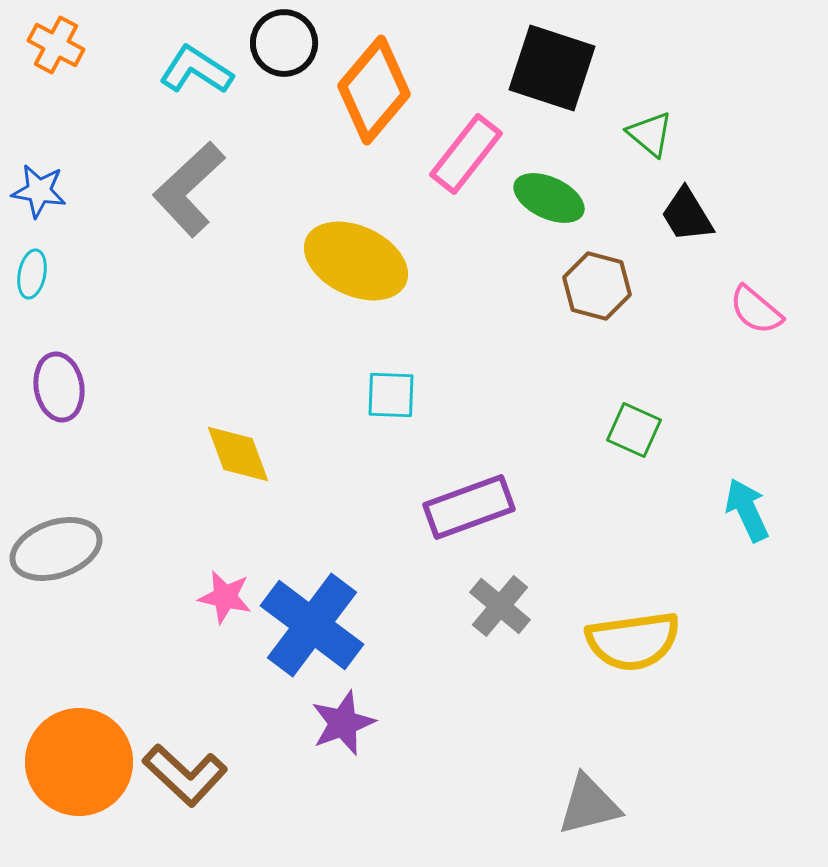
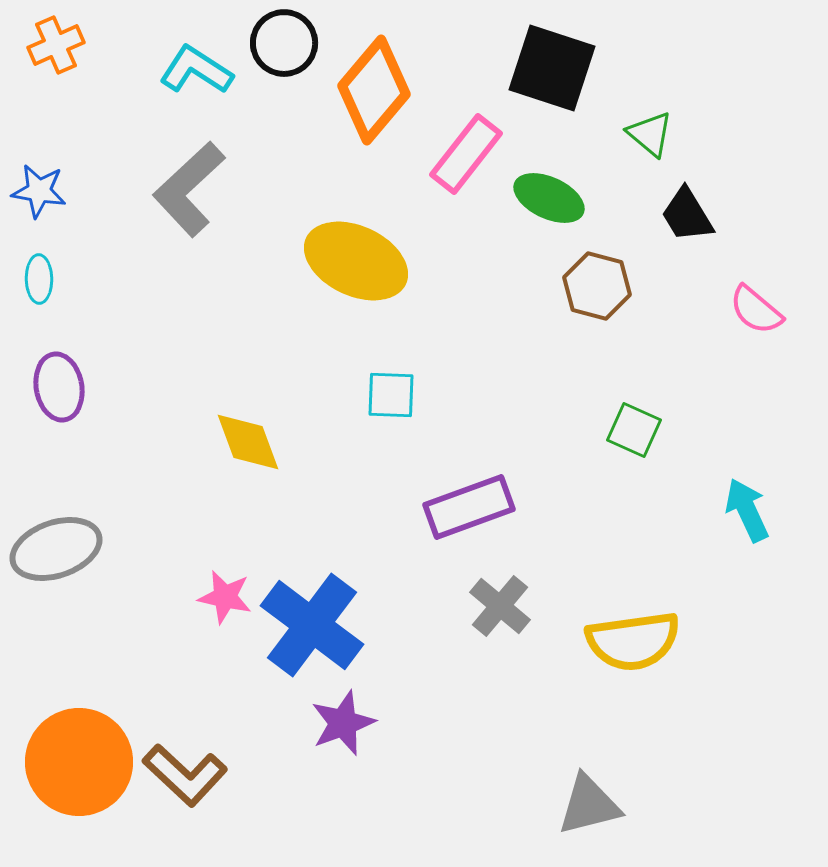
orange cross: rotated 38 degrees clockwise
cyan ellipse: moved 7 px right, 5 px down; rotated 12 degrees counterclockwise
yellow diamond: moved 10 px right, 12 px up
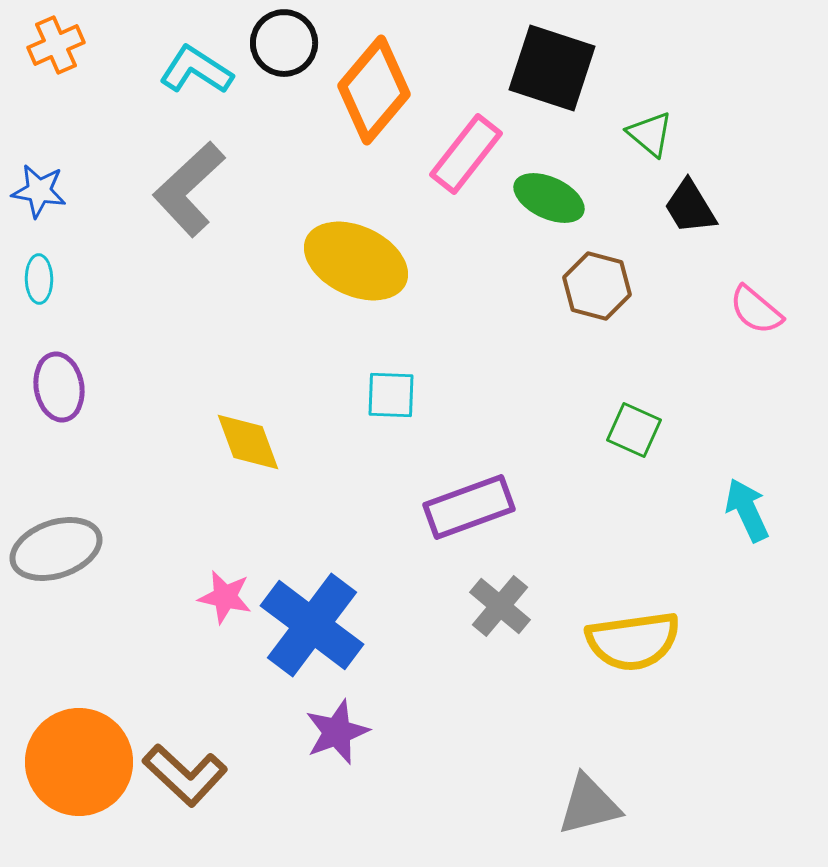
black trapezoid: moved 3 px right, 8 px up
purple star: moved 6 px left, 9 px down
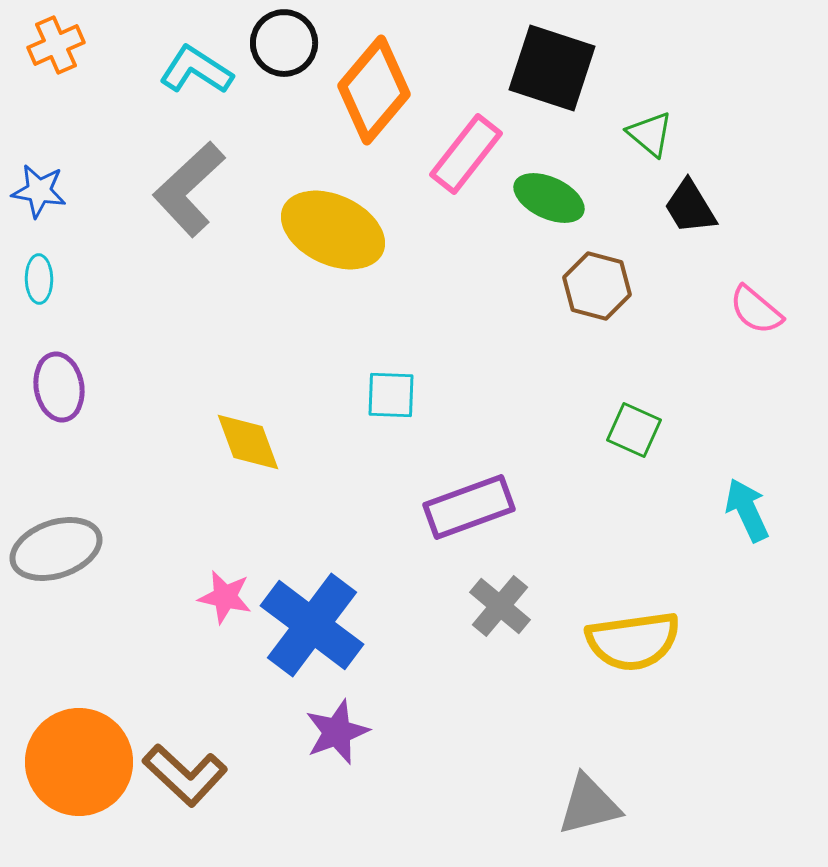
yellow ellipse: moved 23 px left, 31 px up
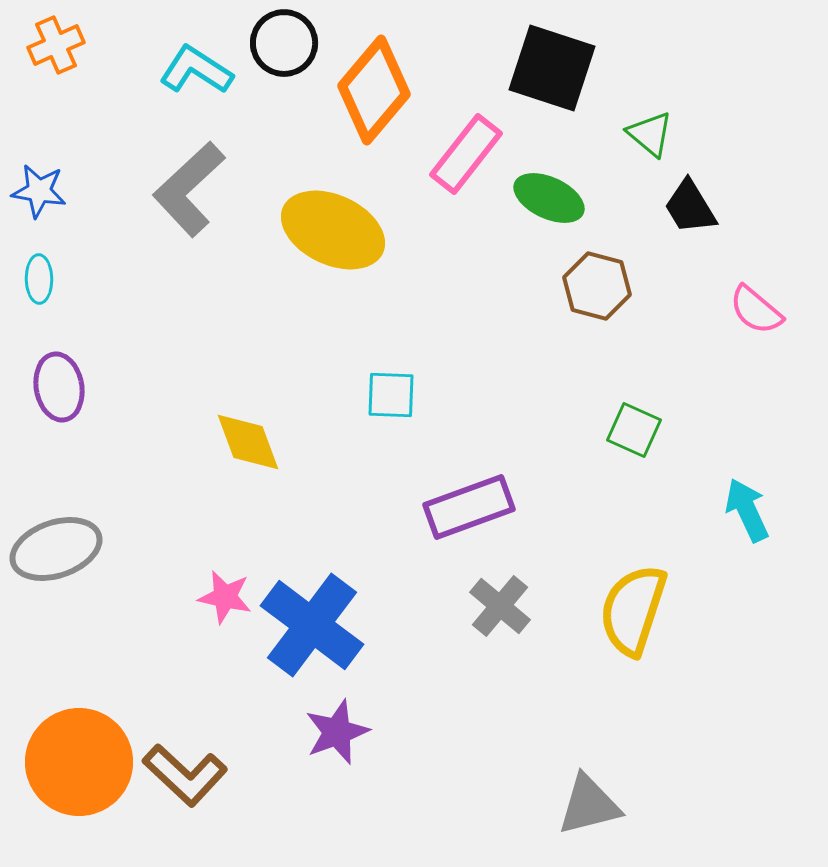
yellow semicircle: moved 31 px up; rotated 116 degrees clockwise
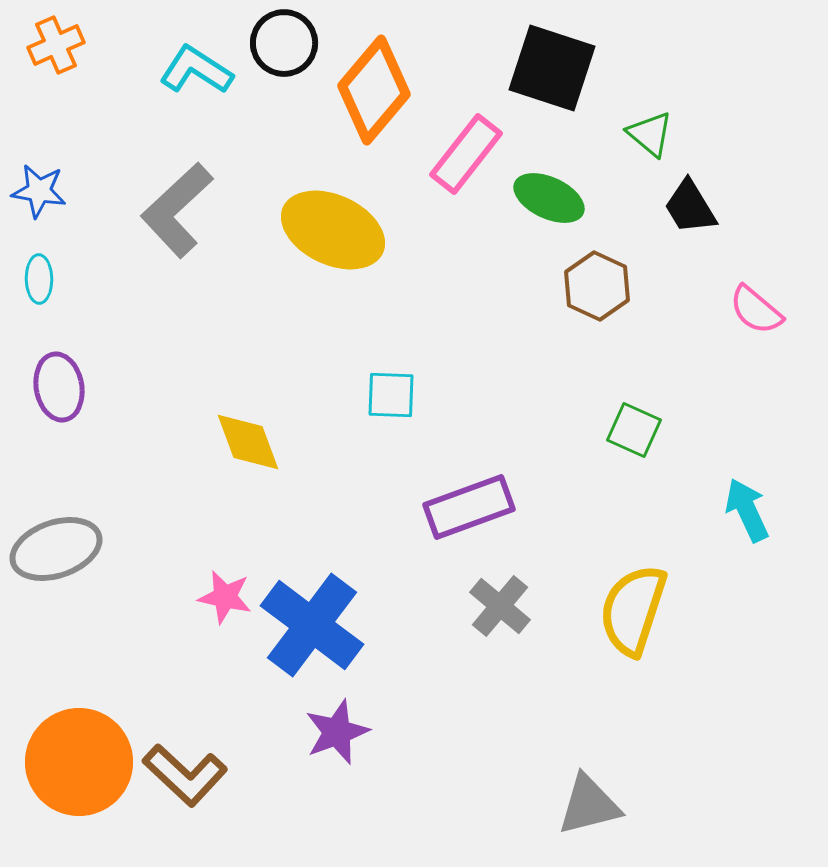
gray L-shape: moved 12 px left, 21 px down
brown hexagon: rotated 10 degrees clockwise
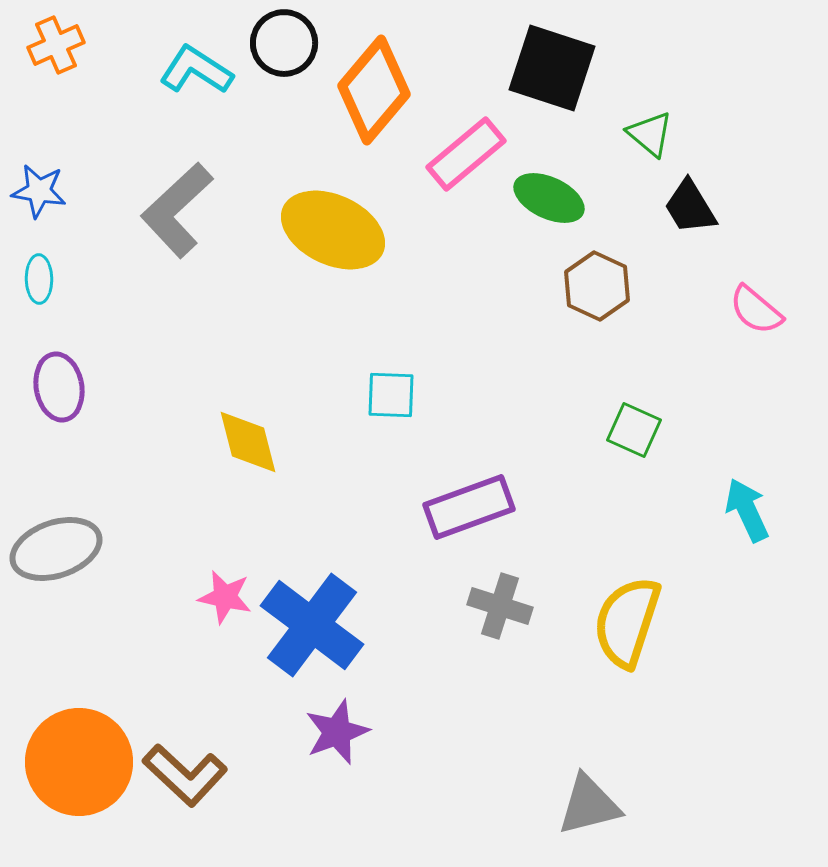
pink rectangle: rotated 12 degrees clockwise
yellow diamond: rotated 6 degrees clockwise
gray cross: rotated 22 degrees counterclockwise
yellow semicircle: moved 6 px left, 12 px down
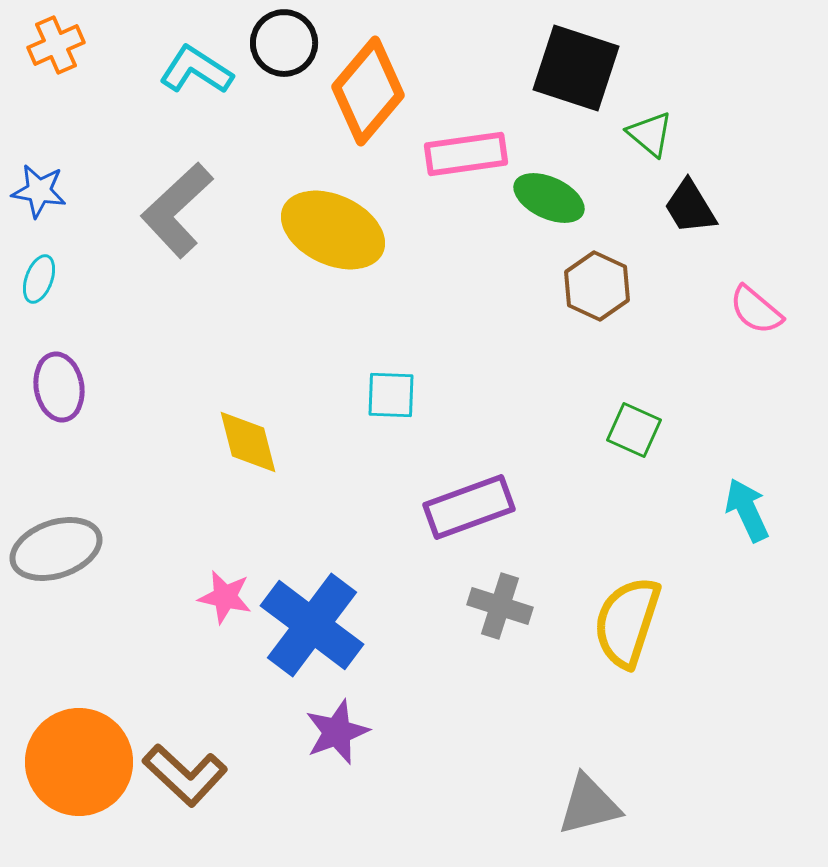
black square: moved 24 px right
orange diamond: moved 6 px left, 1 px down
pink rectangle: rotated 32 degrees clockwise
cyan ellipse: rotated 21 degrees clockwise
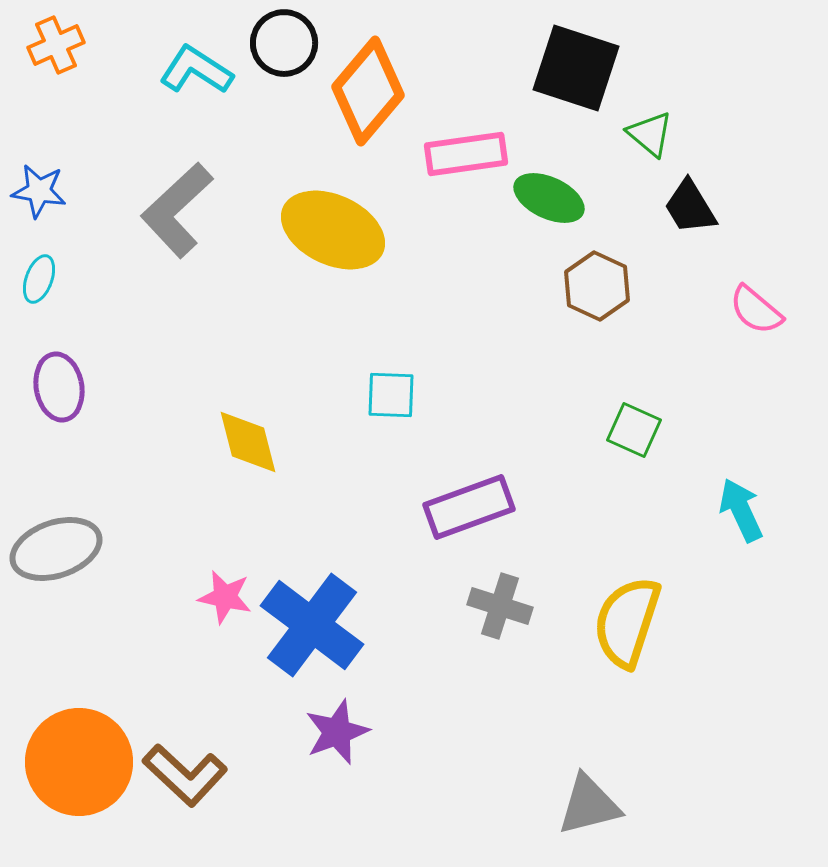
cyan arrow: moved 6 px left
